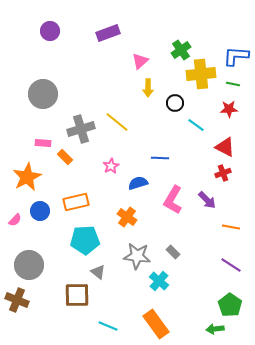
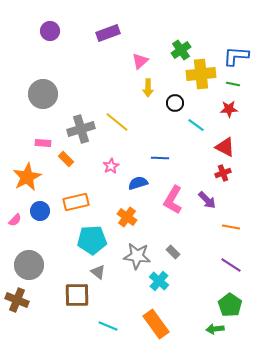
orange rectangle at (65, 157): moved 1 px right, 2 px down
cyan pentagon at (85, 240): moved 7 px right
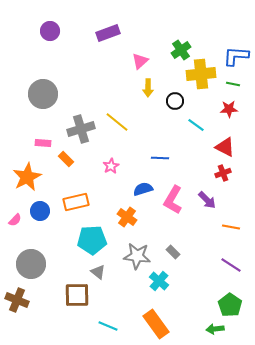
black circle at (175, 103): moved 2 px up
blue semicircle at (138, 183): moved 5 px right, 6 px down
gray circle at (29, 265): moved 2 px right, 1 px up
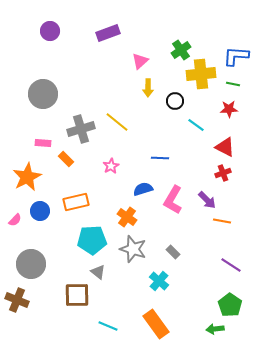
orange line at (231, 227): moved 9 px left, 6 px up
gray star at (137, 256): moved 4 px left, 7 px up; rotated 12 degrees clockwise
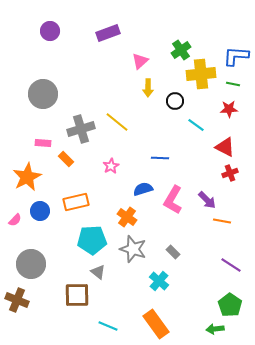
red cross at (223, 173): moved 7 px right
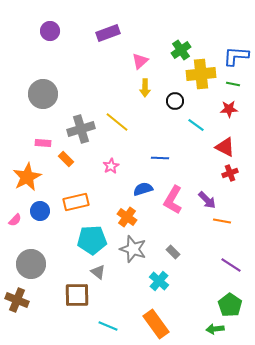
yellow arrow at (148, 88): moved 3 px left
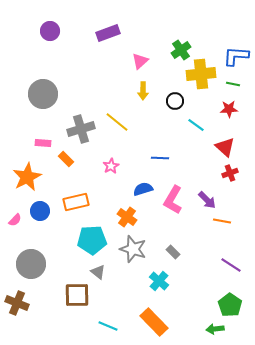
yellow arrow at (145, 88): moved 2 px left, 3 px down
red triangle at (225, 147): rotated 15 degrees clockwise
brown cross at (17, 300): moved 3 px down
orange rectangle at (156, 324): moved 2 px left, 2 px up; rotated 8 degrees counterclockwise
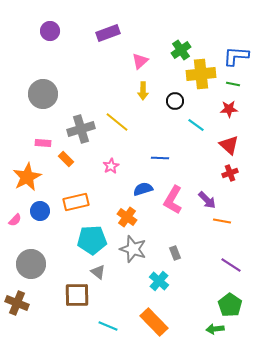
red triangle at (225, 147): moved 4 px right, 2 px up
gray rectangle at (173, 252): moved 2 px right, 1 px down; rotated 24 degrees clockwise
